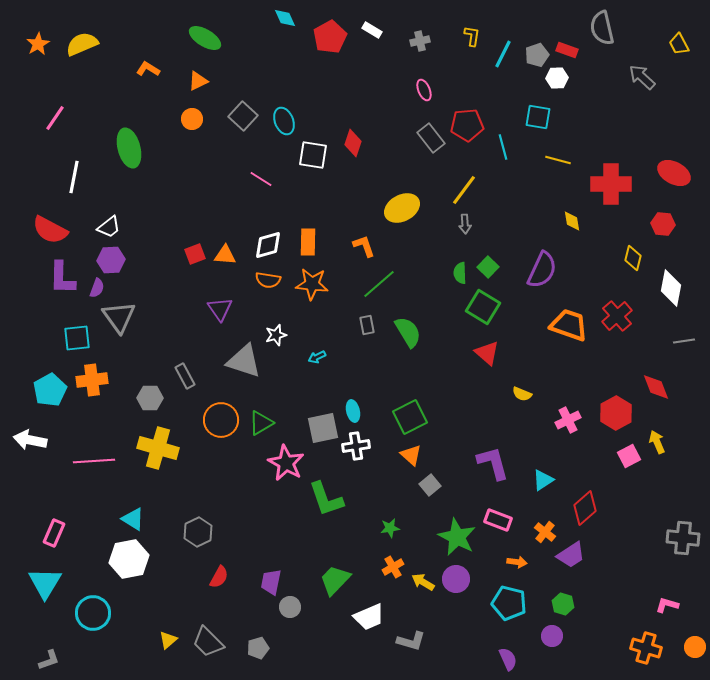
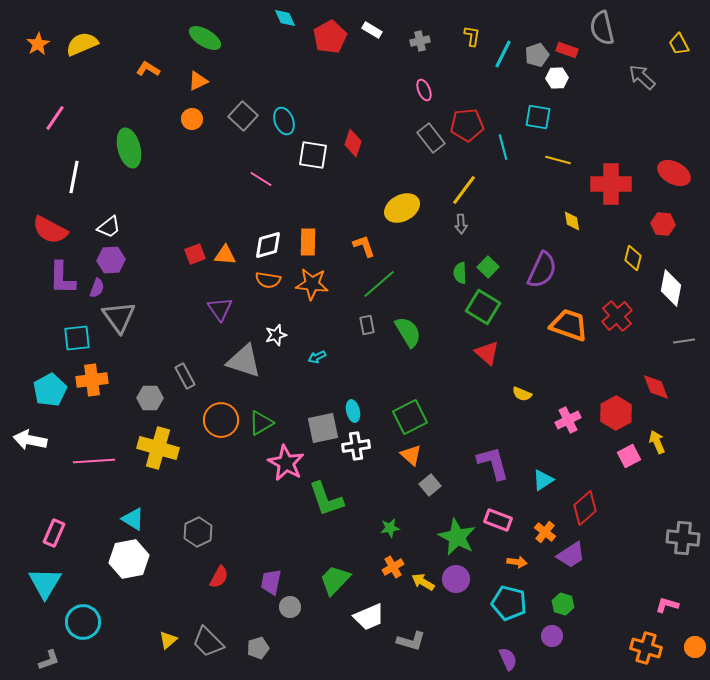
gray arrow at (465, 224): moved 4 px left
cyan circle at (93, 613): moved 10 px left, 9 px down
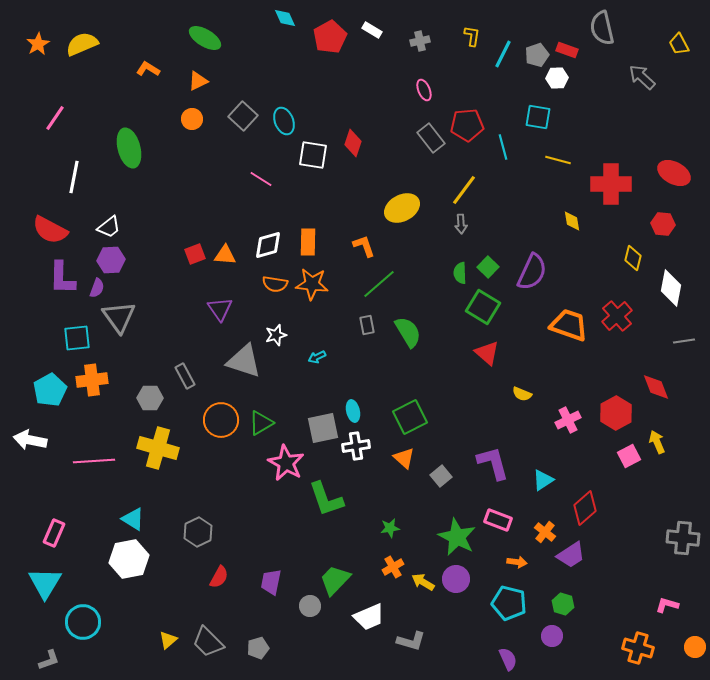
purple semicircle at (542, 270): moved 10 px left, 2 px down
orange semicircle at (268, 280): moved 7 px right, 4 px down
orange triangle at (411, 455): moved 7 px left, 3 px down
gray square at (430, 485): moved 11 px right, 9 px up
gray circle at (290, 607): moved 20 px right, 1 px up
orange cross at (646, 648): moved 8 px left
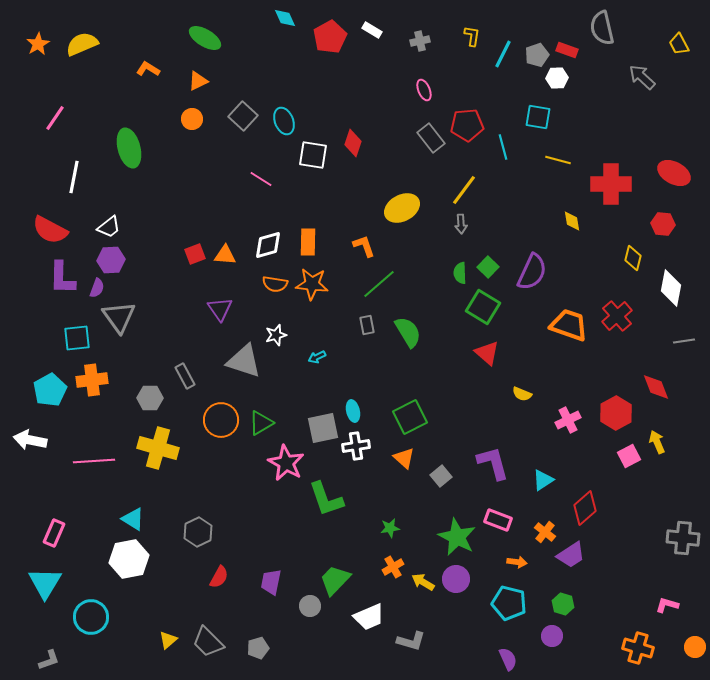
cyan circle at (83, 622): moved 8 px right, 5 px up
